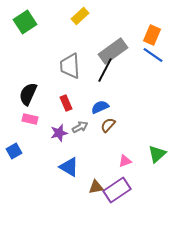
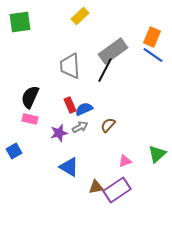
green square: moved 5 px left; rotated 25 degrees clockwise
orange rectangle: moved 2 px down
black semicircle: moved 2 px right, 3 px down
red rectangle: moved 4 px right, 2 px down
blue semicircle: moved 16 px left, 2 px down
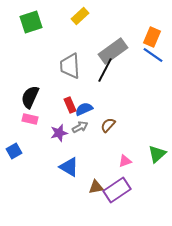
green square: moved 11 px right; rotated 10 degrees counterclockwise
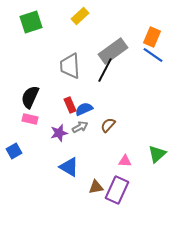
pink triangle: rotated 24 degrees clockwise
purple rectangle: rotated 32 degrees counterclockwise
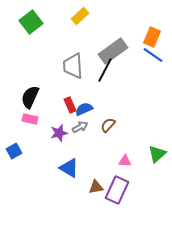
green square: rotated 20 degrees counterclockwise
gray trapezoid: moved 3 px right
blue triangle: moved 1 px down
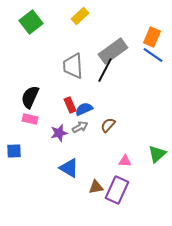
blue square: rotated 28 degrees clockwise
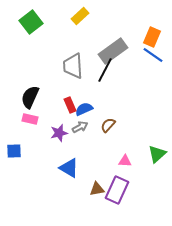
brown triangle: moved 1 px right, 2 px down
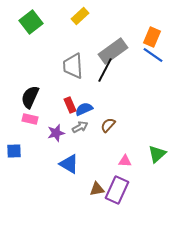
purple star: moved 3 px left
blue triangle: moved 4 px up
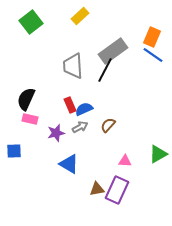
black semicircle: moved 4 px left, 2 px down
green triangle: moved 1 px right; rotated 12 degrees clockwise
